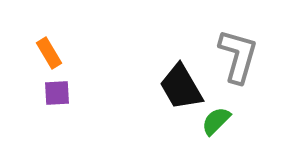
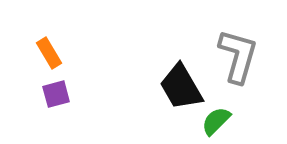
purple square: moved 1 px left, 1 px down; rotated 12 degrees counterclockwise
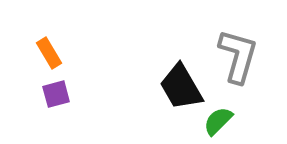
green semicircle: moved 2 px right
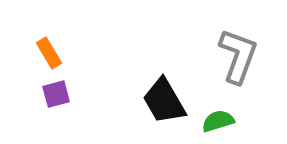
gray L-shape: rotated 4 degrees clockwise
black trapezoid: moved 17 px left, 14 px down
green semicircle: rotated 28 degrees clockwise
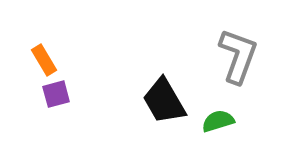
orange rectangle: moved 5 px left, 7 px down
